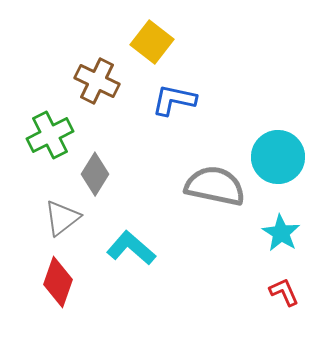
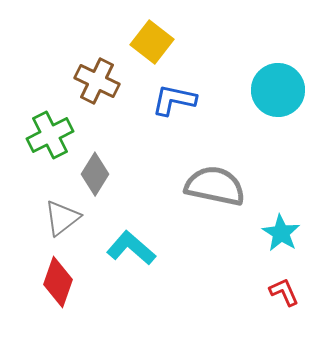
cyan circle: moved 67 px up
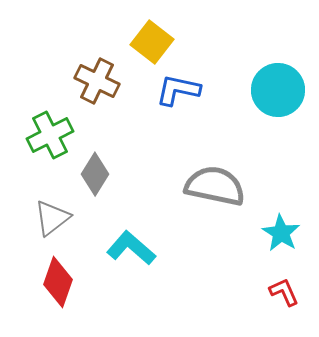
blue L-shape: moved 4 px right, 10 px up
gray triangle: moved 10 px left
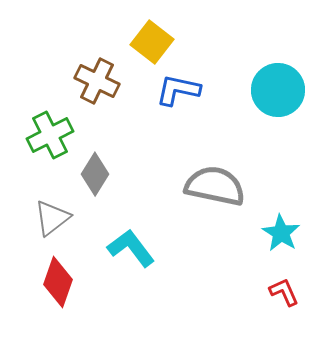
cyan L-shape: rotated 12 degrees clockwise
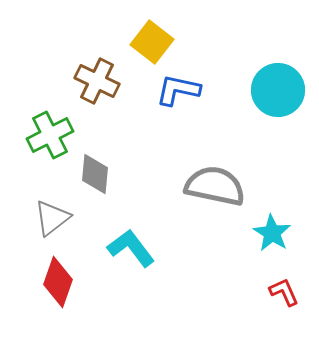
gray diamond: rotated 27 degrees counterclockwise
cyan star: moved 9 px left
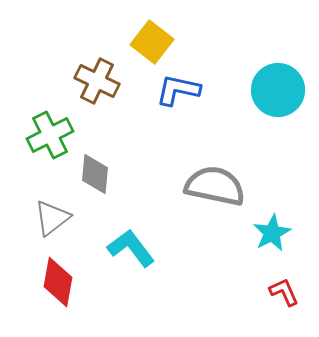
cyan star: rotated 12 degrees clockwise
red diamond: rotated 9 degrees counterclockwise
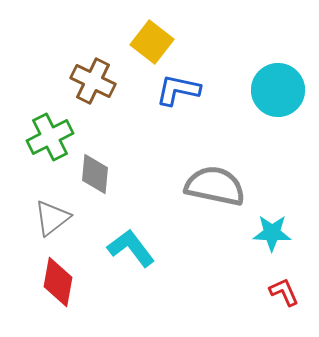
brown cross: moved 4 px left
green cross: moved 2 px down
cyan star: rotated 30 degrees clockwise
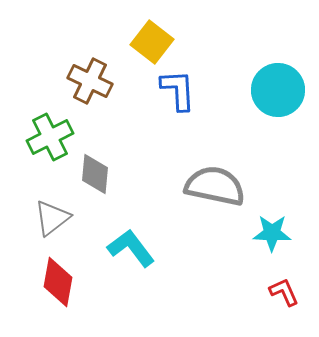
brown cross: moved 3 px left
blue L-shape: rotated 75 degrees clockwise
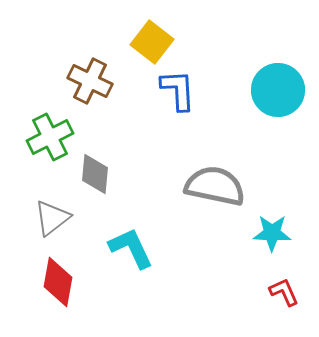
cyan L-shape: rotated 12 degrees clockwise
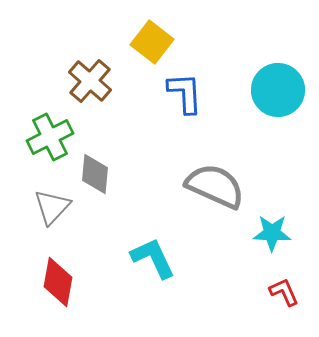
brown cross: rotated 15 degrees clockwise
blue L-shape: moved 7 px right, 3 px down
gray semicircle: rotated 12 degrees clockwise
gray triangle: moved 11 px up; rotated 9 degrees counterclockwise
cyan L-shape: moved 22 px right, 10 px down
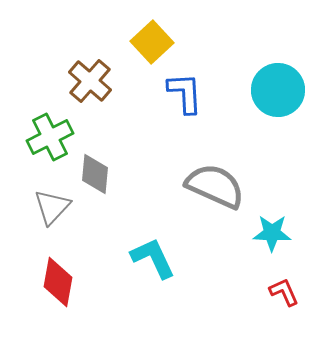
yellow square: rotated 9 degrees clockwise
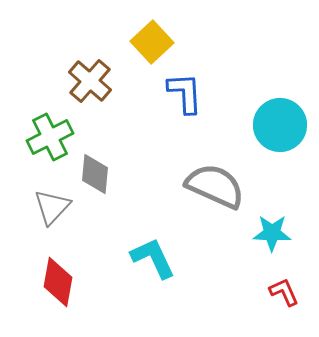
cyan circle: moved 2 px right, 35 px down
